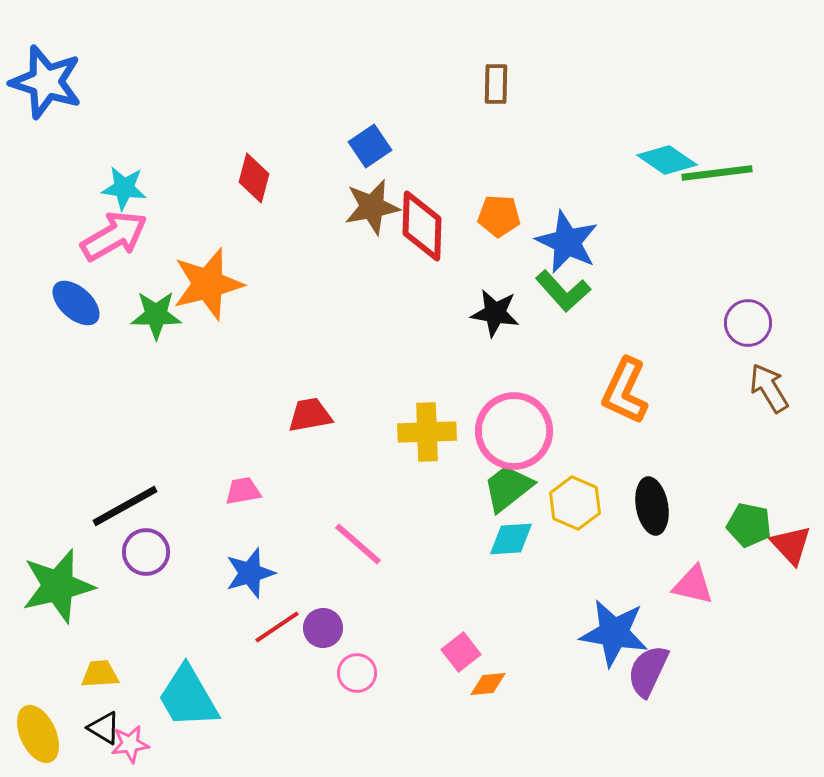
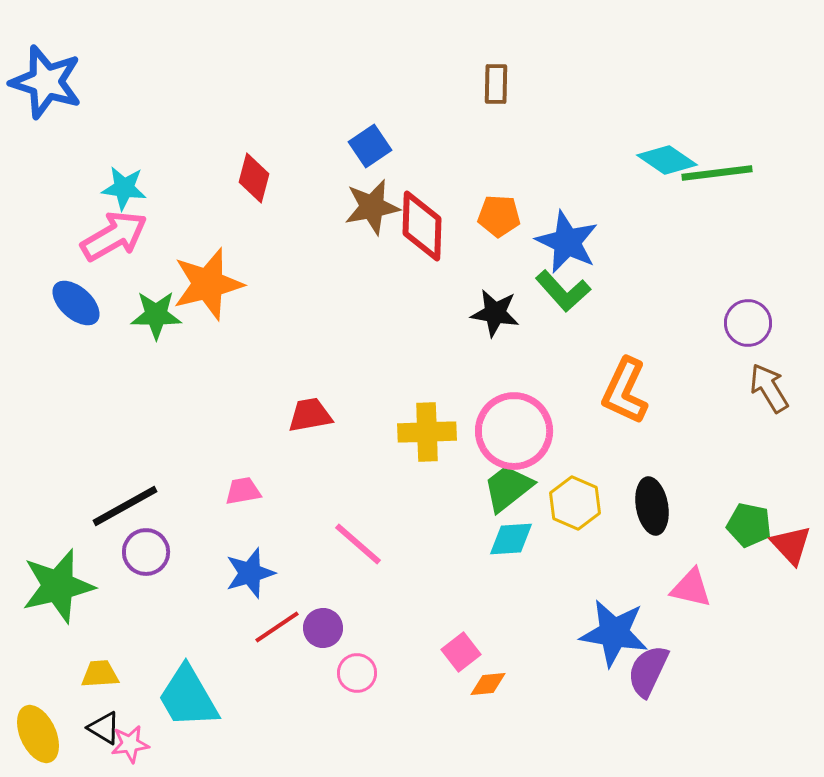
pink triangle at (693, 585): moved 2 px left, 3 px down
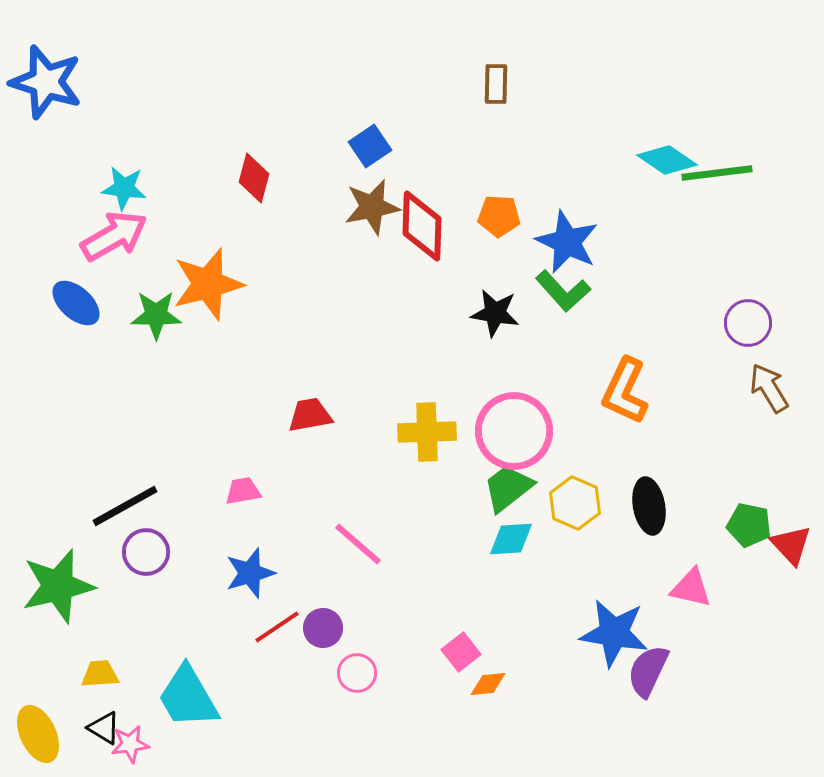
black ellipse at (652, 506): moved 3 px left
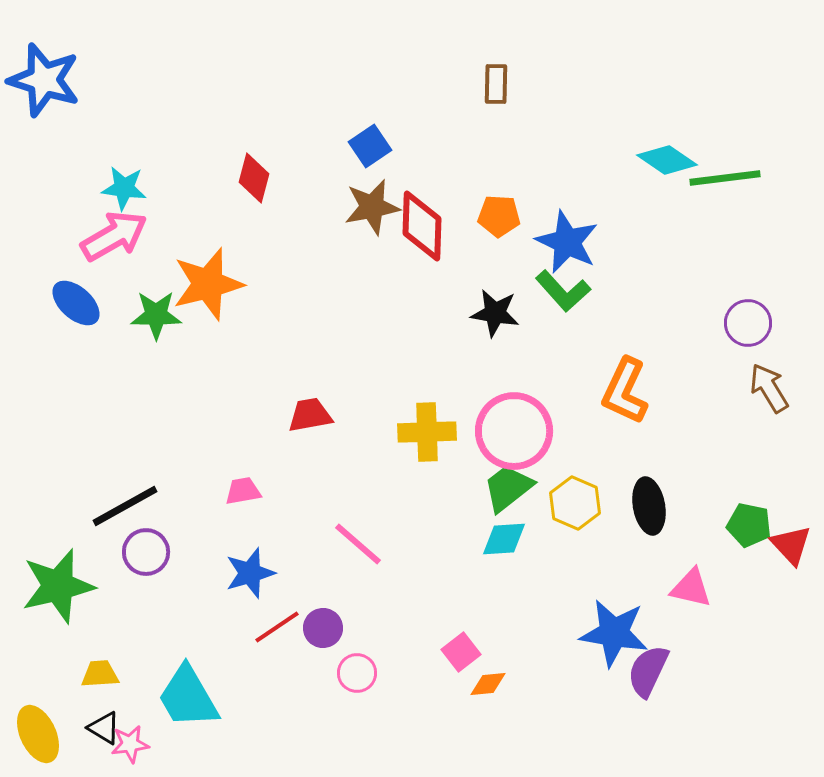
blue star at (46, 82): moved 2 px left, 2 px up
green line at (717, 173): moved 8 px right, 5 px down
cyan diamond at (511, 539): moved 7 px left
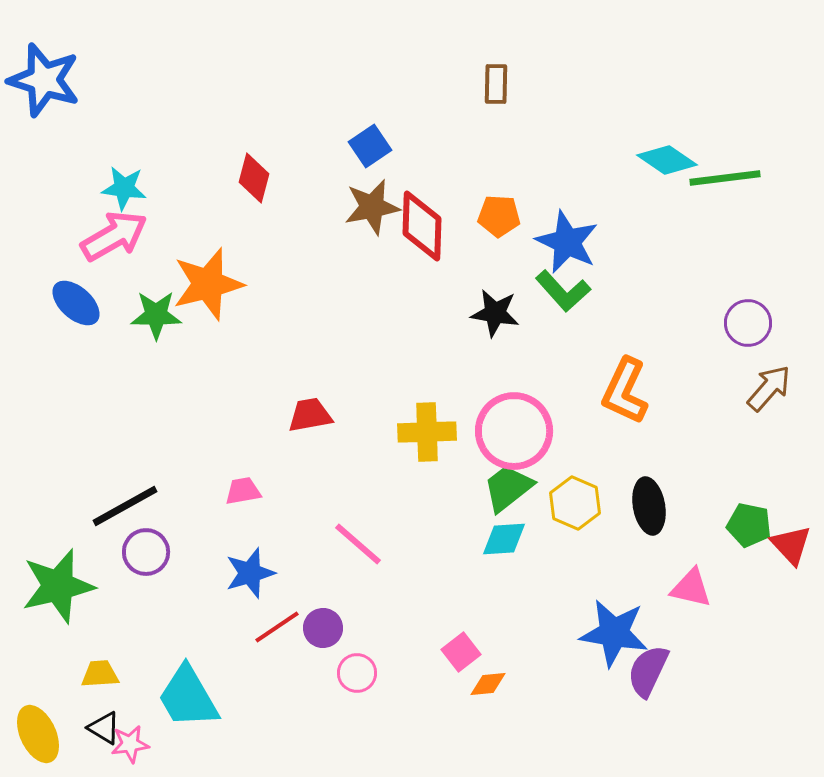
brown arrow at (769, 388): rotated 72 degrees clockwise
